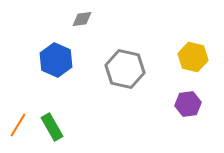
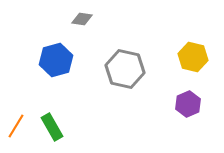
gray diamond: rotated 15 degrees clockwise
blue hexagon: rotated 20 degrees clockwise
purple hexagon: rotated 15 degrees counterclockwise
orange line: moved 2 px left, 1 px down
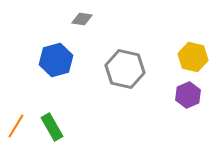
purple hexagon: moved 9 px up
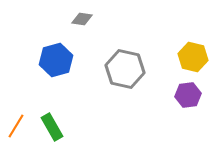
purple hexagon: rotated 15 degrees clockwise
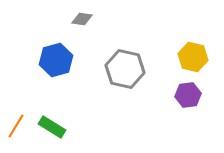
green rectangle: rotated 28 degrees counterclockwise
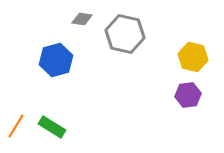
gray hexagon: moved 35 px up
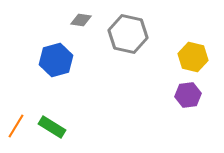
gray diamond: moved 1 px left, 1 px down
gray hexagon: moved 3 px right
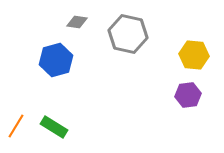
gray diamond: moved 4 px left, 2 px down
yellow hexagon: moved 1 px right, 2 px up; rotated 8 degrees counterclockwise
green rectangle: moved 2 px right
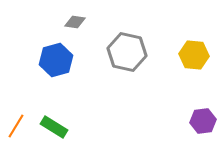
gray diamond: moved 2 px left
gray hexagon: moved 1 px left, 18 px down
purple hexagon: moved 15 px right, 26 px down
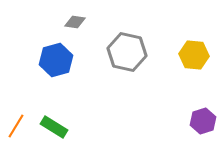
purple hexagon: rotated 10 degrees counterclockwise
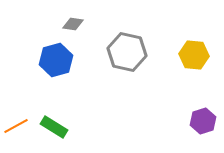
gray diamond: moved 2 px left, 2 px down
orange line: rotated 30 degrees clockwise
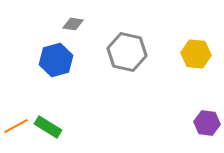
yellow hexagon: moved 2 px right, 1 px up
purple hexagon: moved 4 px right, 2 px down; rotated 25 degrees clockwise
green rectangle: moved 6 px left
